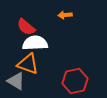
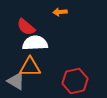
orange arrow: moved 5 px left, 3 px up
orange triangle: moved 2 px right, 3 px down; rotated 20 degrees counterclockwise
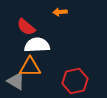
white semicircle: moved 2 px right, 2 px down
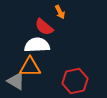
orange arrow: rotated 112 degrees counterclockwise
red semicircle: moved 18 px right
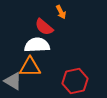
orange arrow: moved 1 px right
gray triangle: moved 3 px left
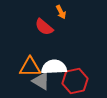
white semicircle: moved 17 px right, 22 px down
gray triangle: moved 28 px right
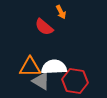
red hexagon: rotated 20 degrees clockwise
